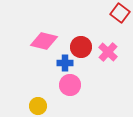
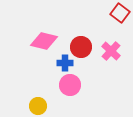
pink cross: moved 3 px right, 1 px up
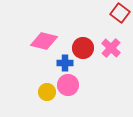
red circle: moved 2 px right, 1 px down
pink cross: moved 3 px up
pink circle: moved 2 px left
yellow circle: moved 9 px right, 14 px up
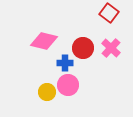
red square: moved 11 px left
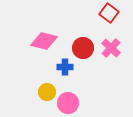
blue cross: moved 4 px down
pink circle: moved 18 px down
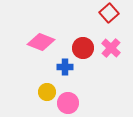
red square: rotated 12 degrees clockwise
pink diamond: moved 3 px left, 1 px down; rotated 8 degrees clockwise
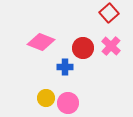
pink cross: moved 2 px up
yellow circle: moved 1 px left, 6 px down
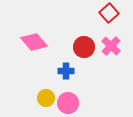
pink diamond: moved 7 px left; rotated 28 degrees clockwise
red circle: moved 1 px right, 1 px up
blue cross: moved 1 px right, 4 px down
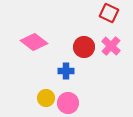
red square: rotated 24 degrees counterclockwise
pink diamond: rotated 12 degrees counterclockwise
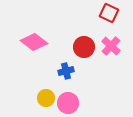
blue cross: rotated 14 degrees counterclockwise
